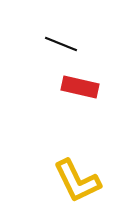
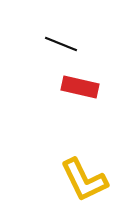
yellow L-shape: moved 7 px right, 1 px up
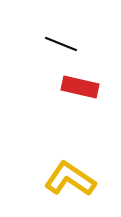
yellow L-shape: moved 14 px left, 1 px up; rotated 150 degrees clockwise
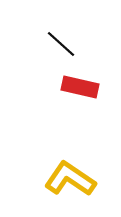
black line: rotated 20 degrees clockwise
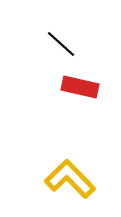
yellow L-shape: rotated 12 degrees clockwise
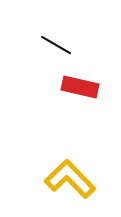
black line: moved 5 px left, 1 px down; rotated 12 degrees counterclockwise
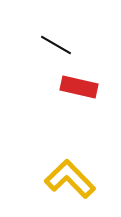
red rectangle: moved 1 px left
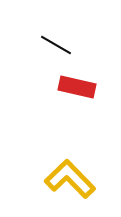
red rectangle: moved 2 px left
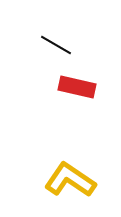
yellow L-shape: moved 1 px down; rotated 12 degrees counterclockwise
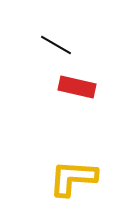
yellow L-shape: moved 3 px right, 2 px up; rotated 30 degrees counterclockwise
